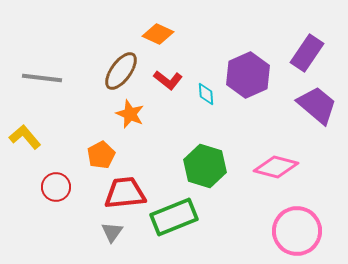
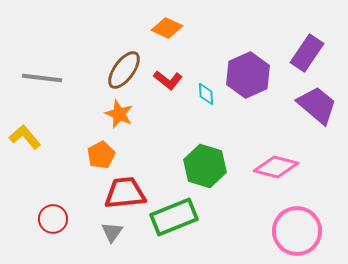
orange diamond: moved 9 px right, 6 px up
brown ellipse: moved 3 px right, 1 px up
orange star: moved 11 px left
red circle: moved 3 px left, 32 px down
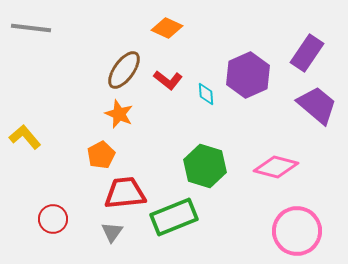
gray line: moved 11 px left, 50 px up
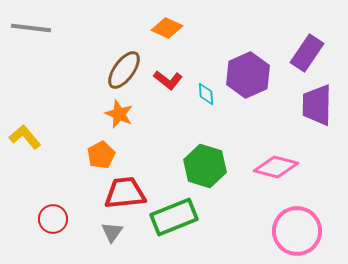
purple trapezoid: rotated 129 degrees counterclockwise
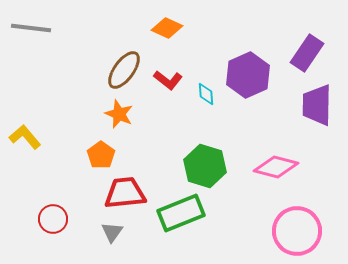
orange pentagon: rotated 8 degrees counterclockwise
green rectangle: moved 7 px right, 4 px up
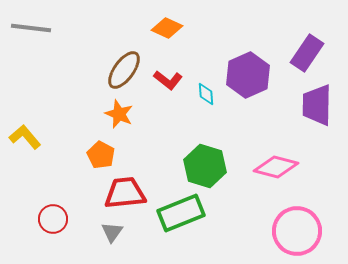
orange pentagon: rotated 8 degrees counterclockwise
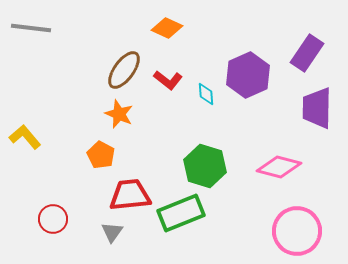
purple trapezoid: moved 3 px down
pink diamond: moved 3 px right
red trapezoid: moved 5 px right, 2 px down
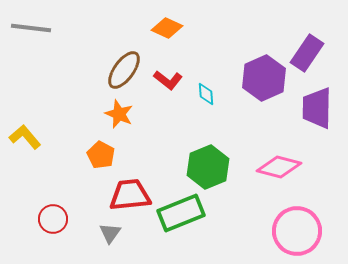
purple hexagon: moved 16 px right, 3 px down
green hexagon: moved 3 px right, 1 px down; rotated 21 degrees clockwise
gray triangle: moved 2 px left, 1 px down
